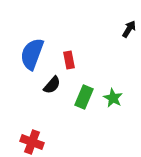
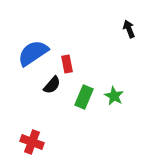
black arrow: rotated 54 degrees counterclockwise
blue semicircle: moved 1 px right, 1 px up; rotated 36 degrees clockwise
red rectangle: moved 2 px left, 4 px down
green star: moved 1 px right, 2 px up
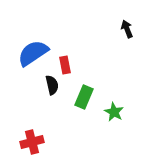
black arrow: moved 2 px left
red rectangle: moved 2 px left, 1 px down
black semicircle: rotated 54 degrees counterclockwise
green star: moved 16 px down
red cross: rotated 35 degrees counterclockwise
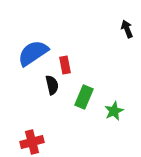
green star: moved 1 px up; rotated 18 degrees clockwise
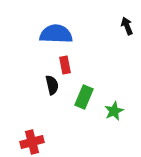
black arrow: moved 3 px up
blue semicircle: moved 23 px right, 19 px up; rotated 36 degrees clockwise
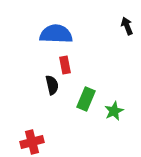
green rectangle: moved 2 px right, 2 px down
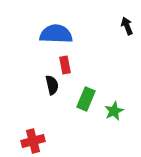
red cross: moved 1 px right, 1 px up
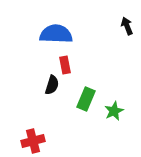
black semicircle: rotated 30 degrees clockwise
